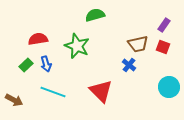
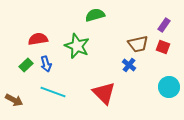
red triangle: moved 3 px right, 2 px down
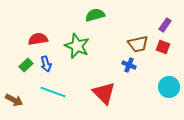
purple rectangle: moved 1 px right
blue cross: rotated 16 degrees counterclockwise
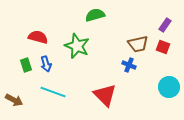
red semicircle: moved 2 px up; rotated 24 degrees clockwise
green rectangle: rotated 64 degrees counterclockwise
red triangle: moved 1 px right, 2 px down
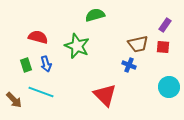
red square: rotated 16 degrees counterclockwise
cyan line: moved 12 px left
brown arrow: rotated 18 degrees clockwise
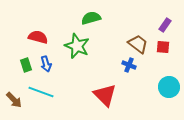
green semicircle: moved 4 px left, 3 px down
brown trapezoid: rotated 130 degrees counterclockwise
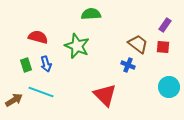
green semicircle: moved 4 px up; rotated 12 degrees clockwise
blue cross: moved 1 px left
brown arrow: rotated 78 degrees counterclockwise
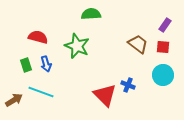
blue cross: moved 20 px down
cyan circle: moved 6 px left, 12 px up
